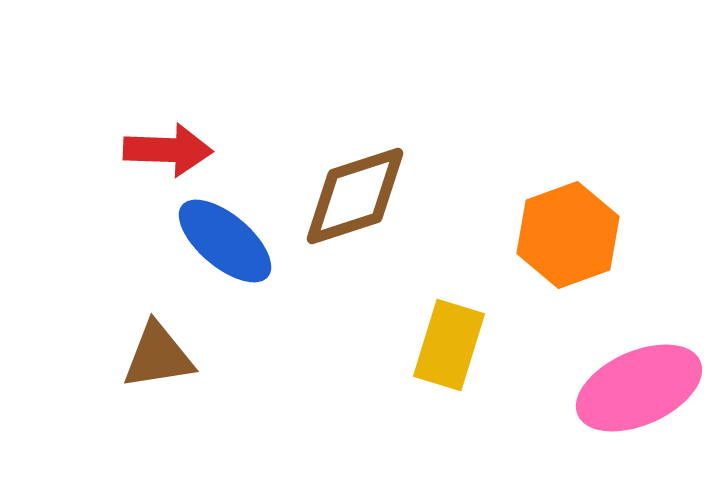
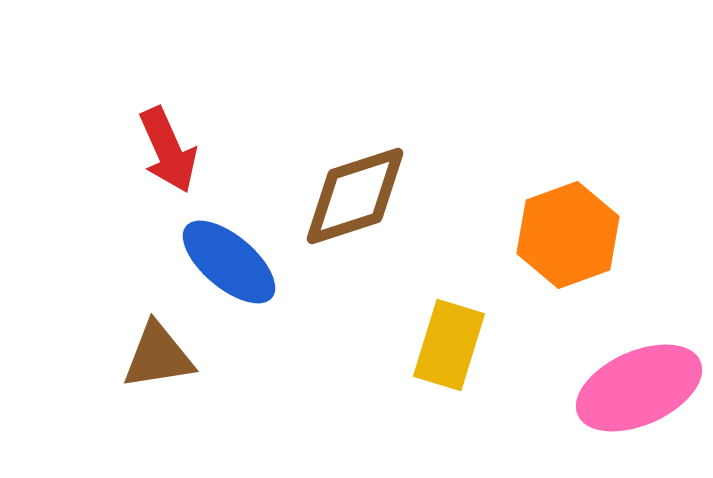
red arrow: rotated 64 degrees clockwise
blue ellipse: moved 4 px right, 21 px down
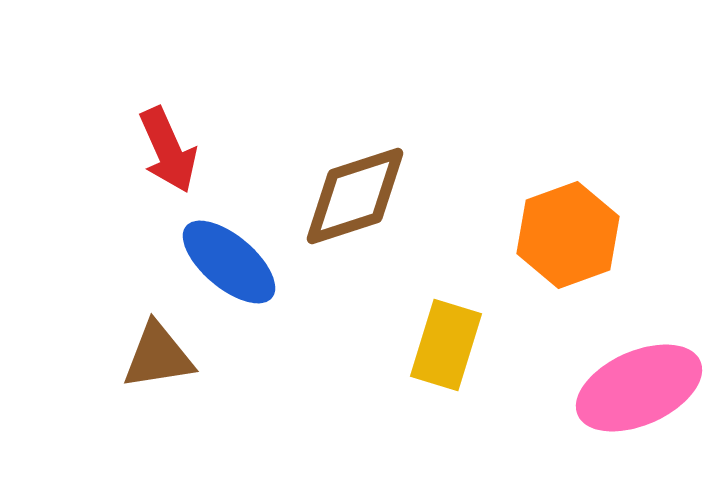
yellow rectangle: moved 3 px left
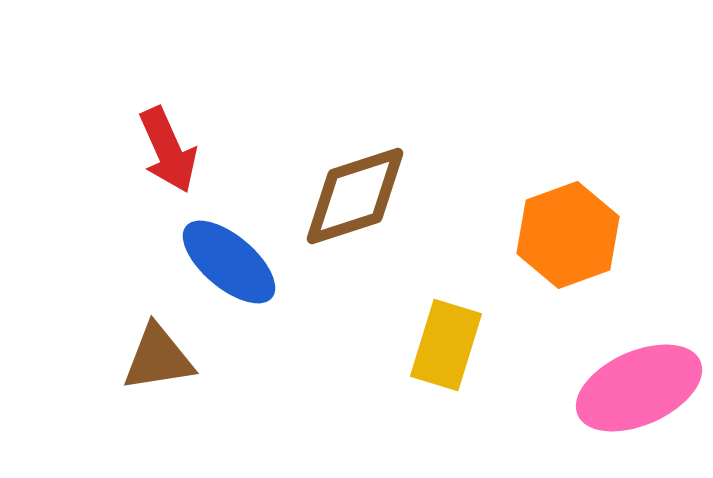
brown triangle: moved 2 px down
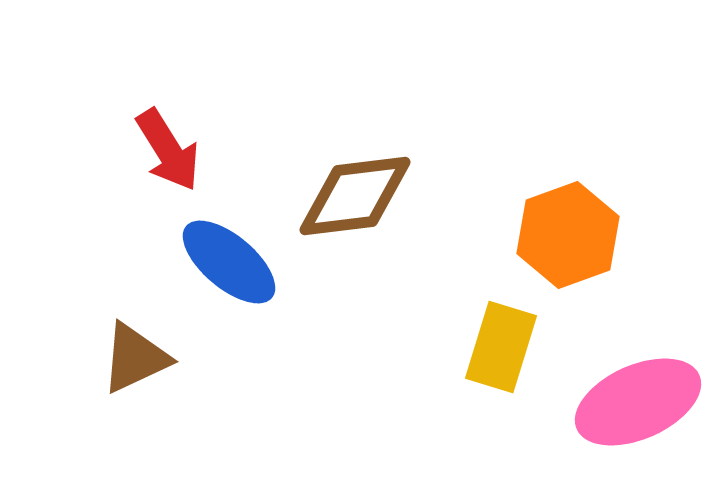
red arrow: rotated 8 degrees counterclockwise
brown diamond: rotated 11 degrees clockwise
yellow rectangle: moved 55 px right, 2 px down
brown triangle: moved 23 px left; rotated 16 degrees counterclockwise
pink ellipse: moved 1 px left, 14 px down
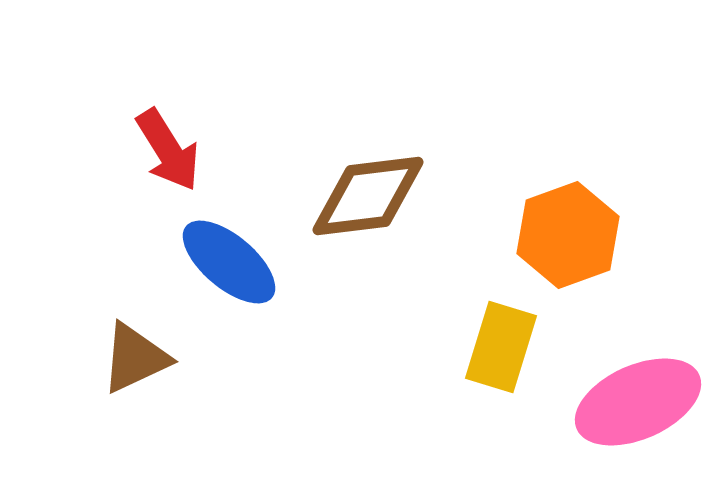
brown diamond: moved 13 px right
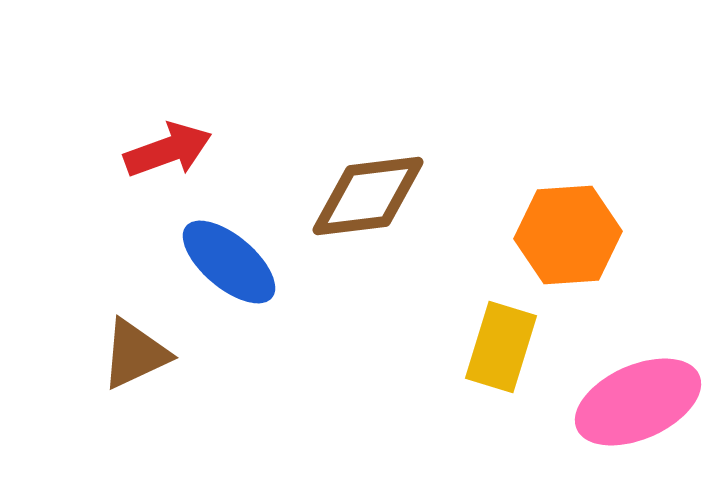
red arrow: rotated 78 degrees counterclockwise
orange hexagon: rotated 16 degrees clockwise
brown triangle: moved 4 px up
